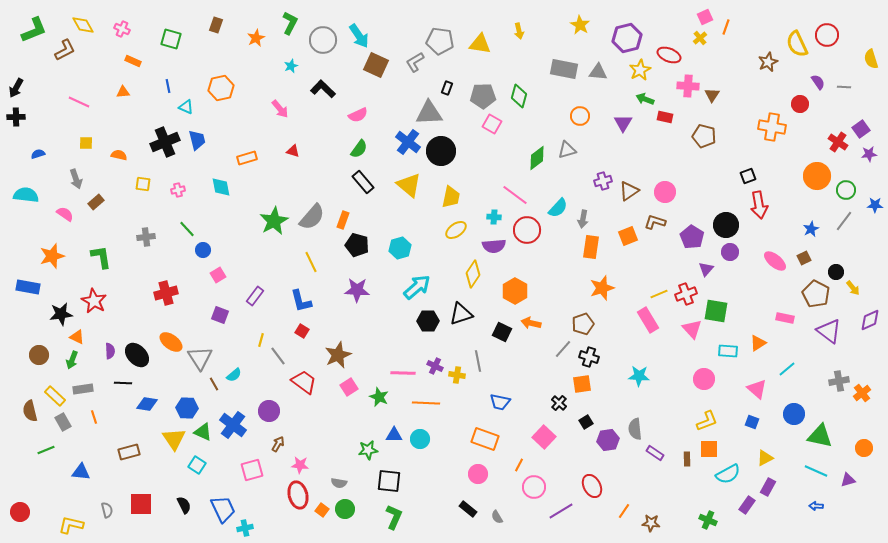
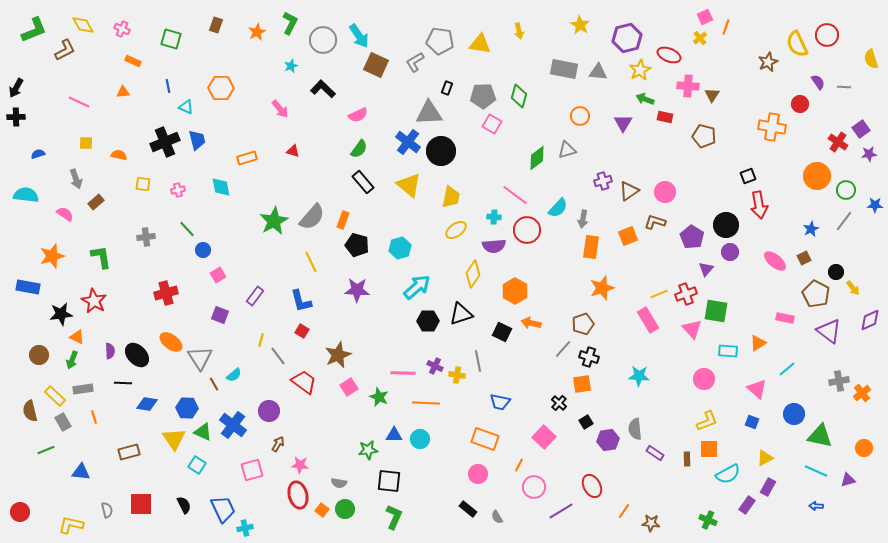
orange star at (256, 38): moved 1 px right, 6 px up
orange hexagon at (221, 88): rotated 15 degrees clockwise
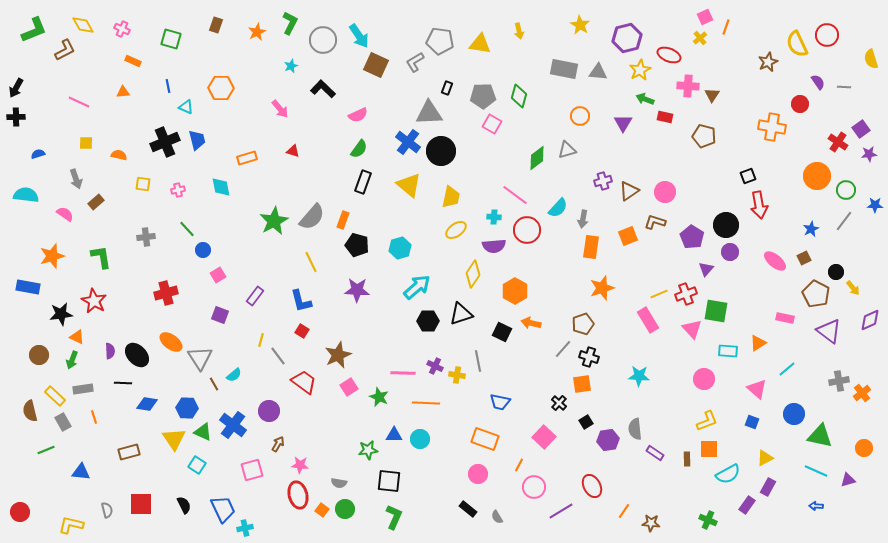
black rectangle at (363, 182): rotated 60 degrees clockwise
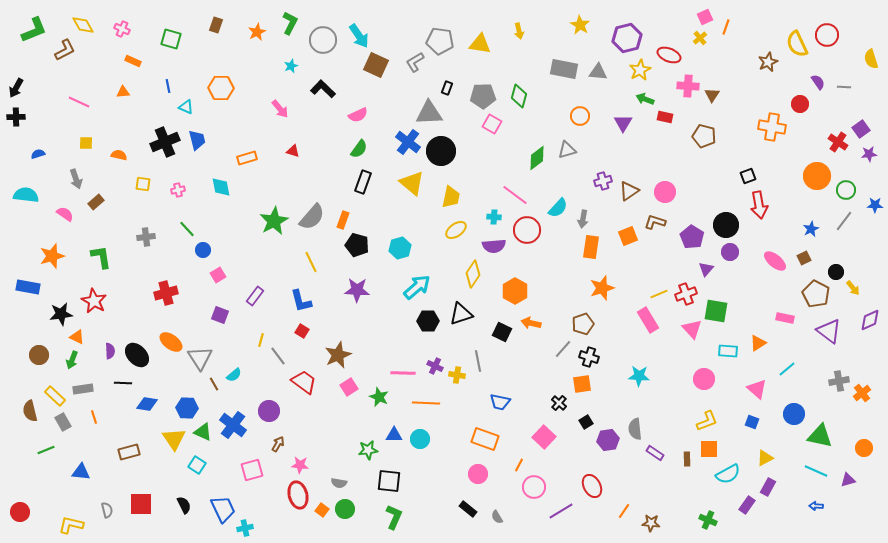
yellow triangle at (409, 185): moved 3 px right, 2 px up
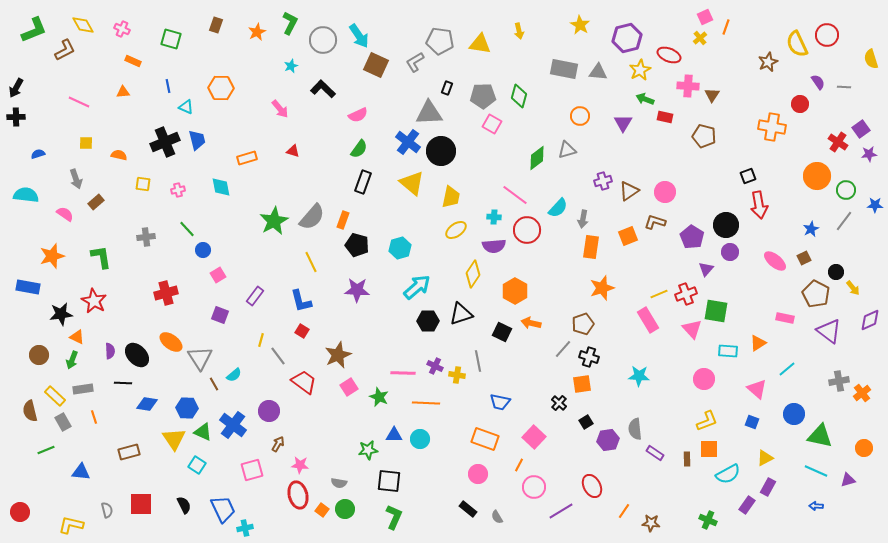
pink square at (544, 437): moved 10 px left
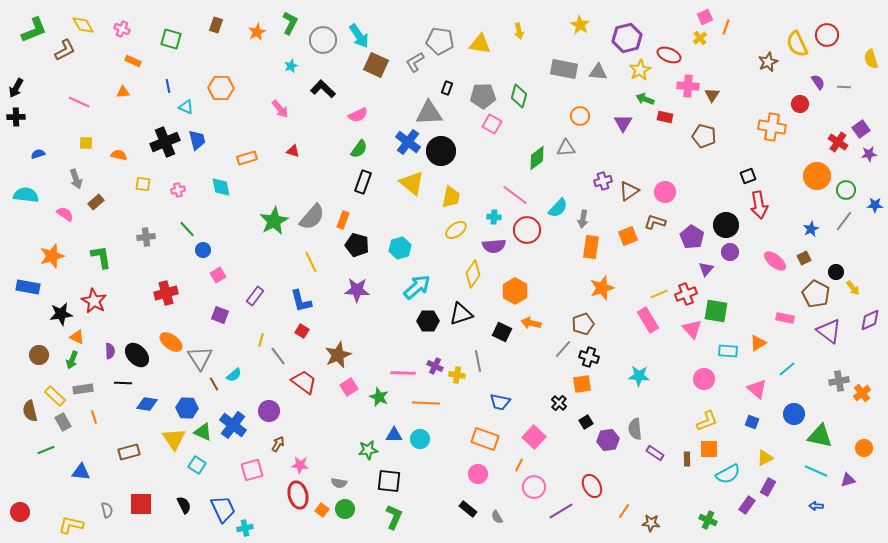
gray triangle at (567, 150): moved 1 px left, 2 px up; rotated 12 degrees clockwise
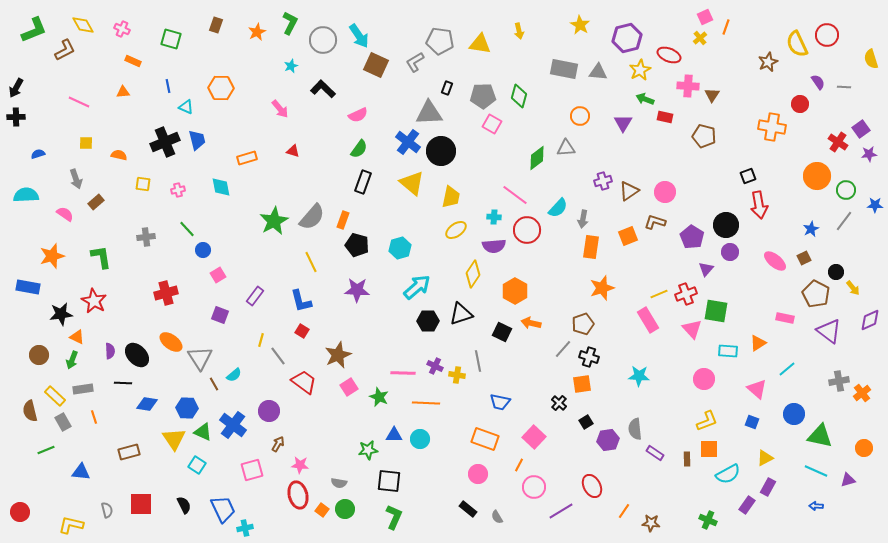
cyan semicircle at (26, 195): rotated 10 degrees counterclockwise
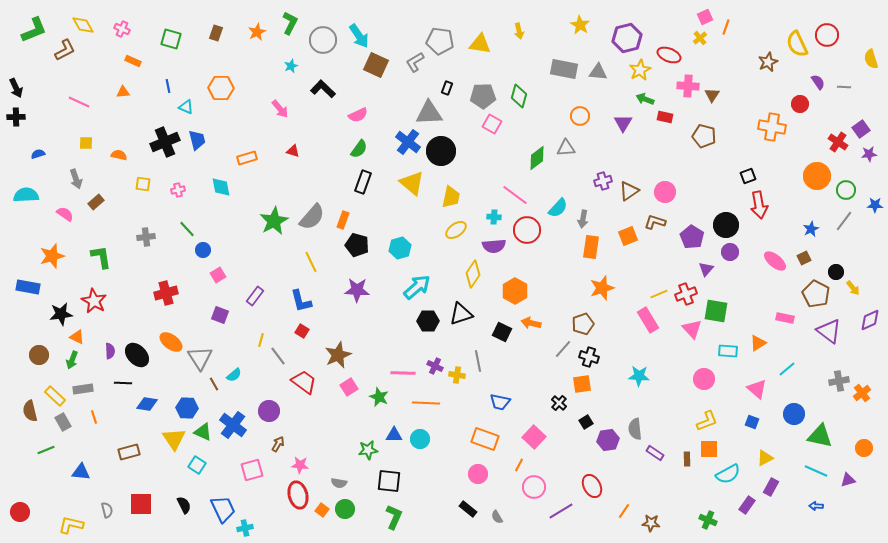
brown rectangle at (216, 25): moved 8 px down
black arrow at (16, 88): rotated 54 degrees counterclockwise
purple rectangle at (768, 487): moved 3 px right
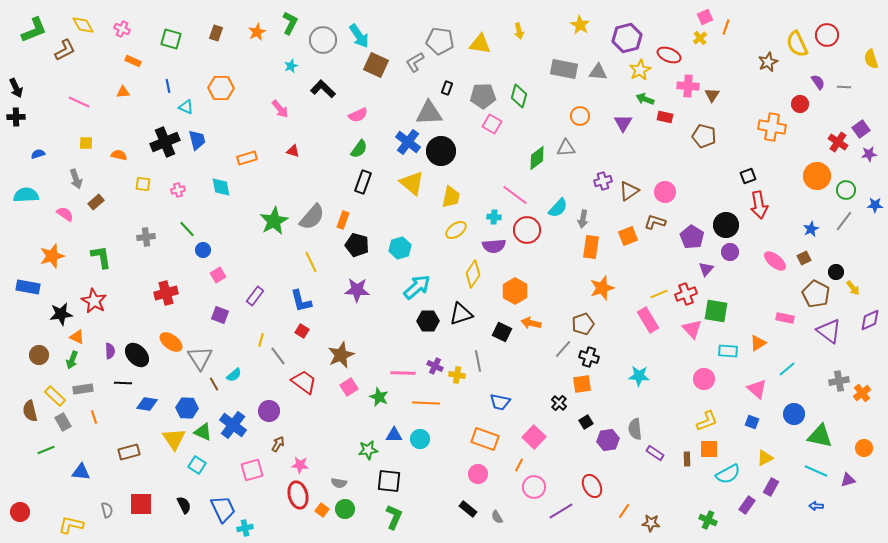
brown star at (338, 355): moved 3 px right
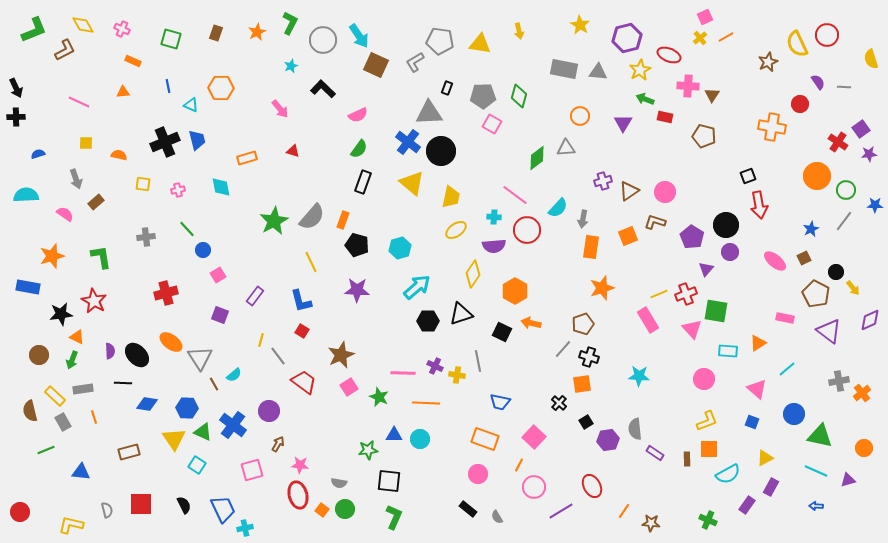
orange line at (726, 27): moved 10 px down; rotated 42 degrees clockwise
cyan triangle at (186, 107): moved 5 px right, 2 px up
